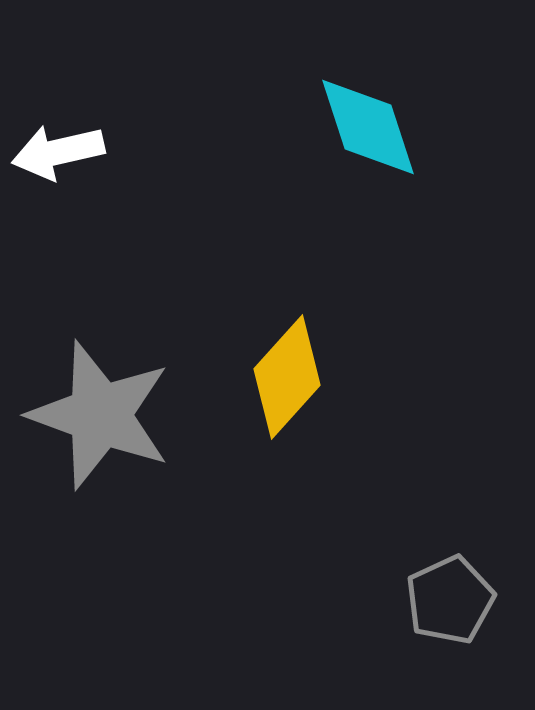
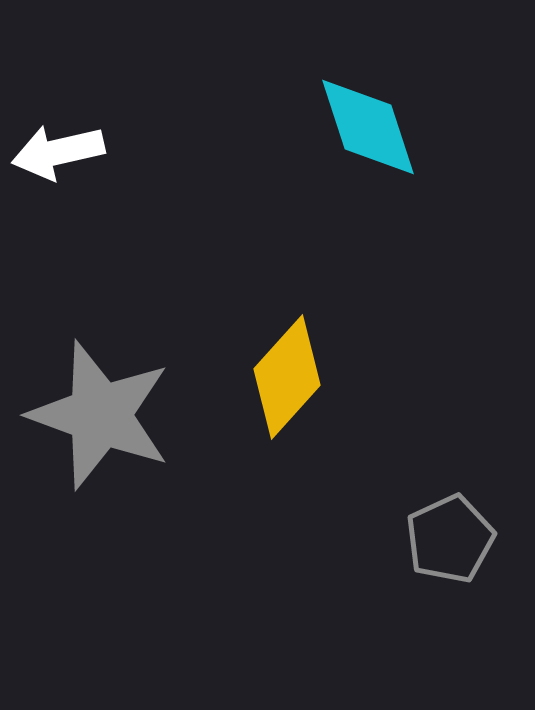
gray pentagon: moved 61 px up
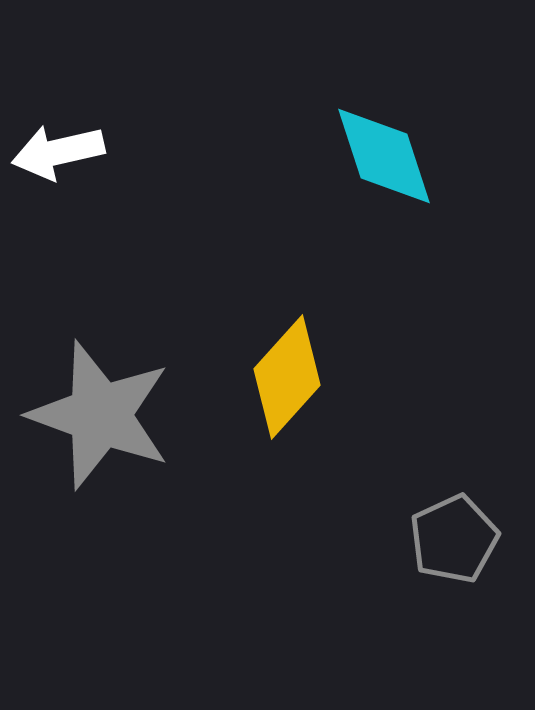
cyan diamond: moved 16 px right, 29 px down
gray pentagon: moved 4 px right
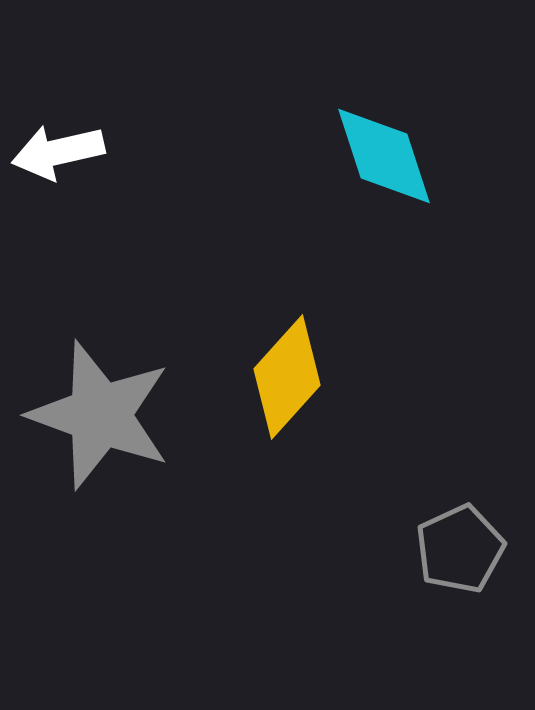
gray pentagon: moved 6 px right, 10 px down
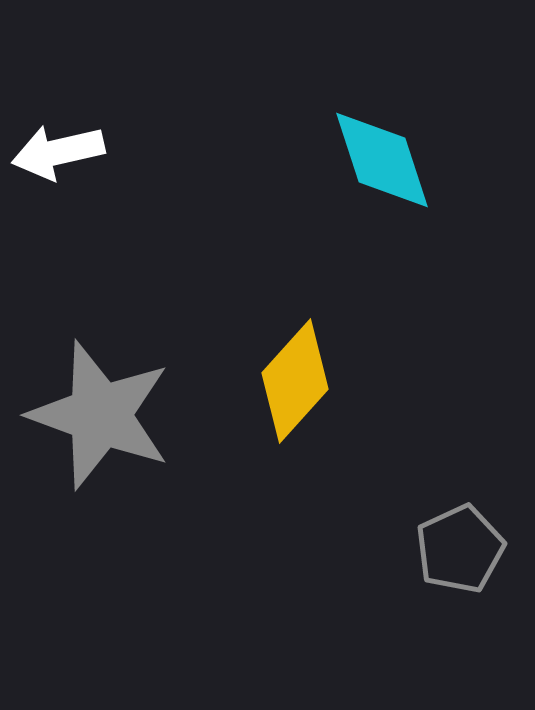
cyan diamond: moved 2 px left, 4 px down
yellow diamond: moved 8 px right, 4 px down
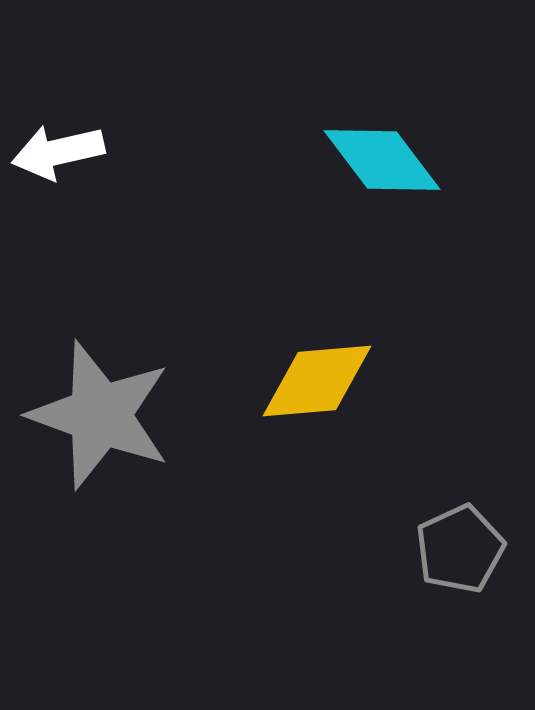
cyan diamond: rotated 19 degrees counterclockwise
yellow diamond: moved 22 px right; rotated 43 degrees clockwise
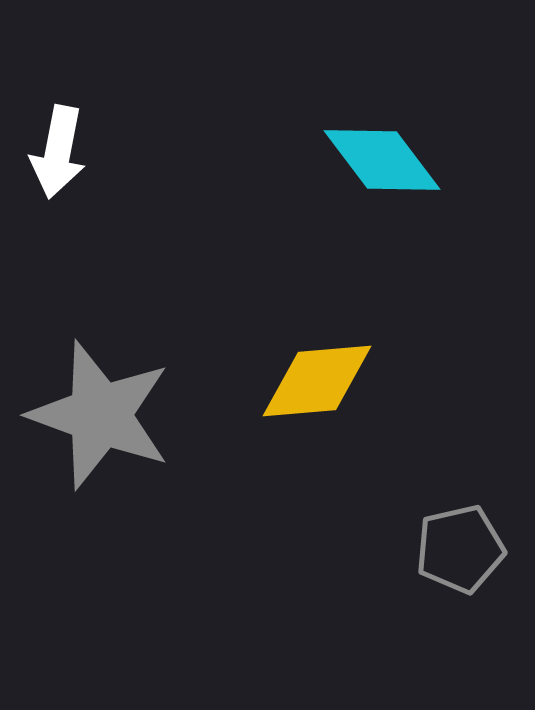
white arrow: rotated 66 degrees counterclockwise
gray pentagon: rotated 12 degrees clockwise
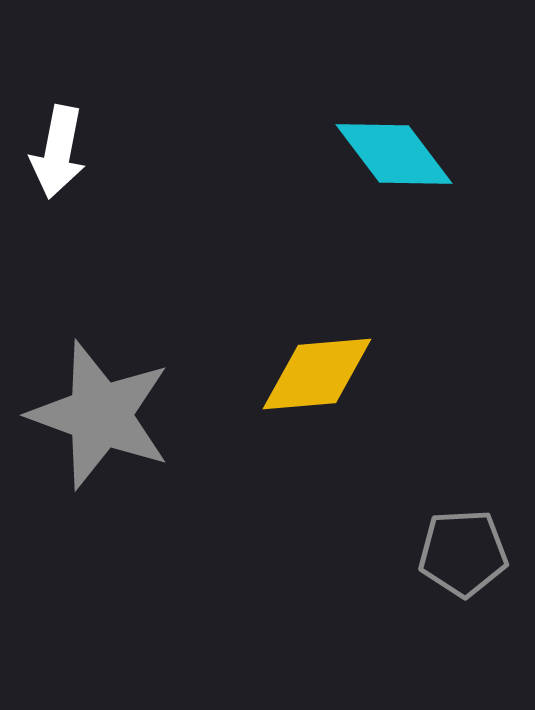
cyan diamond: moved 12 px right, 6 px up
yellow diamond: moved 7 px up
gray pentagon: moved 3 px right, 4 px down; rotated 10 degrees clockwise
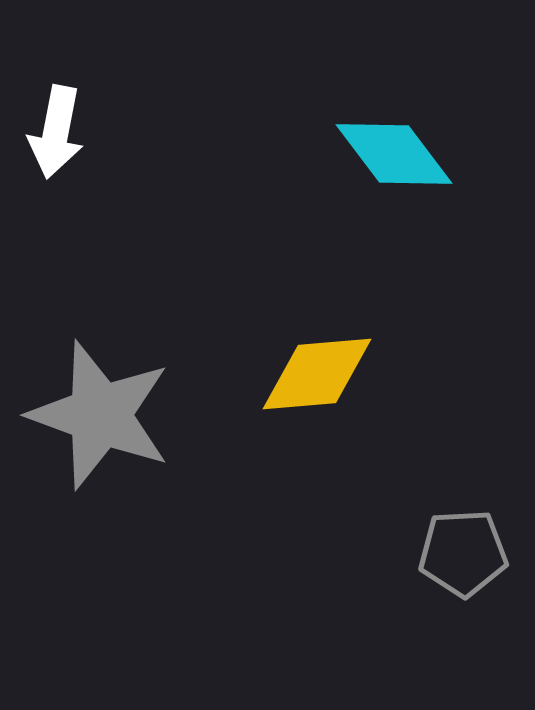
white arrow: moved 2 px left, 20 px up
